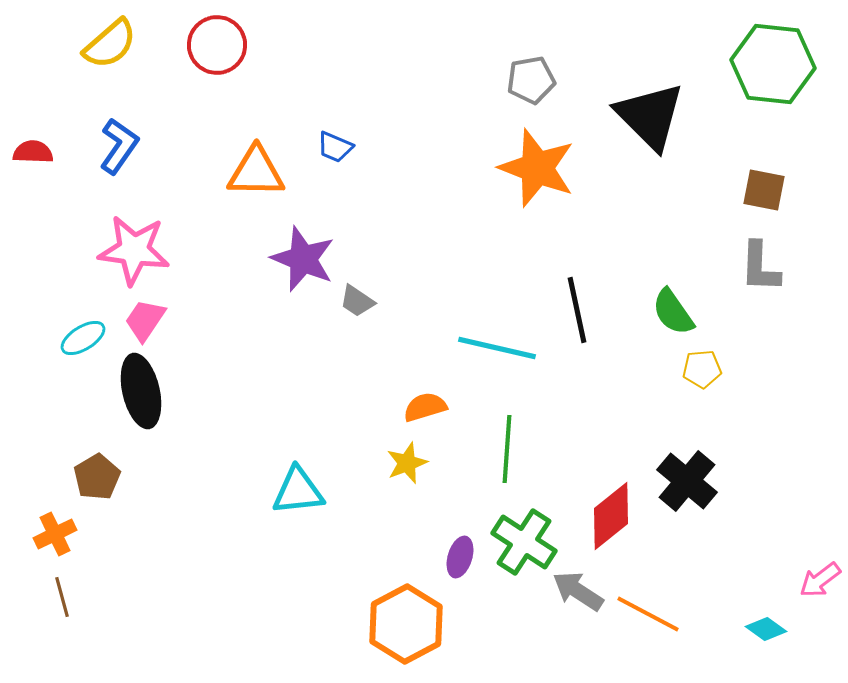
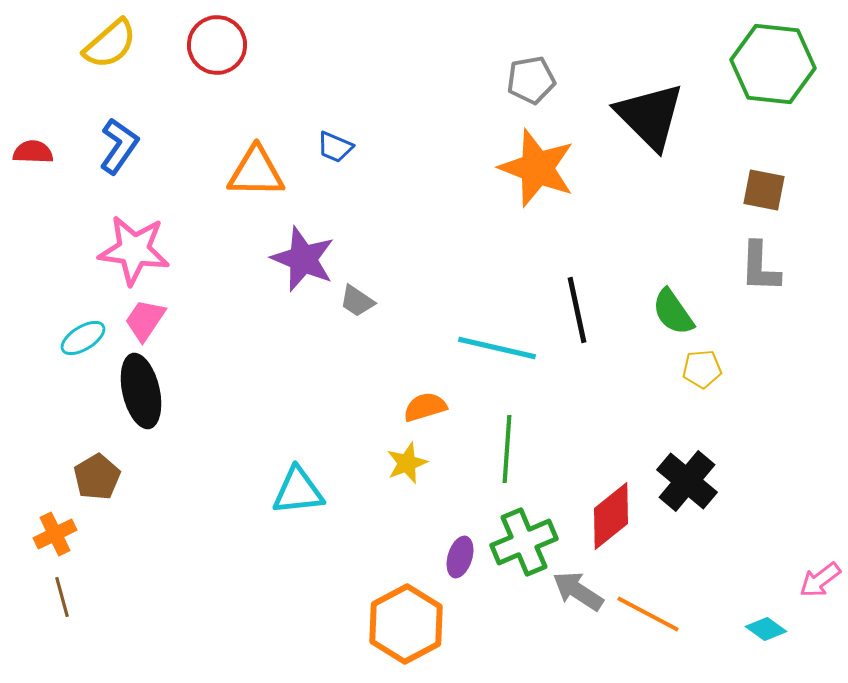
green cross: rotated 34 degrees clockwise
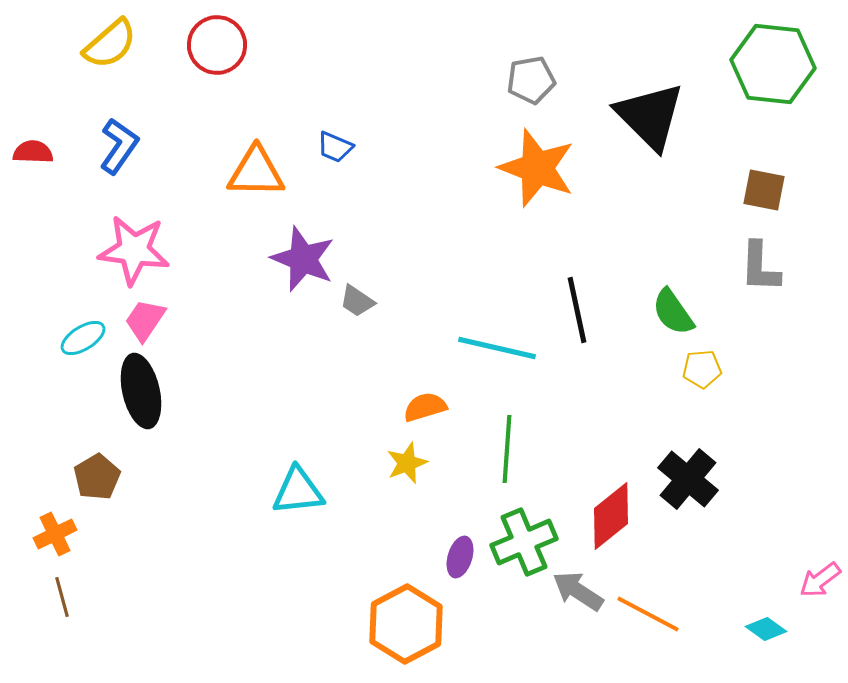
black cross: moved 1 px right, 2 px up
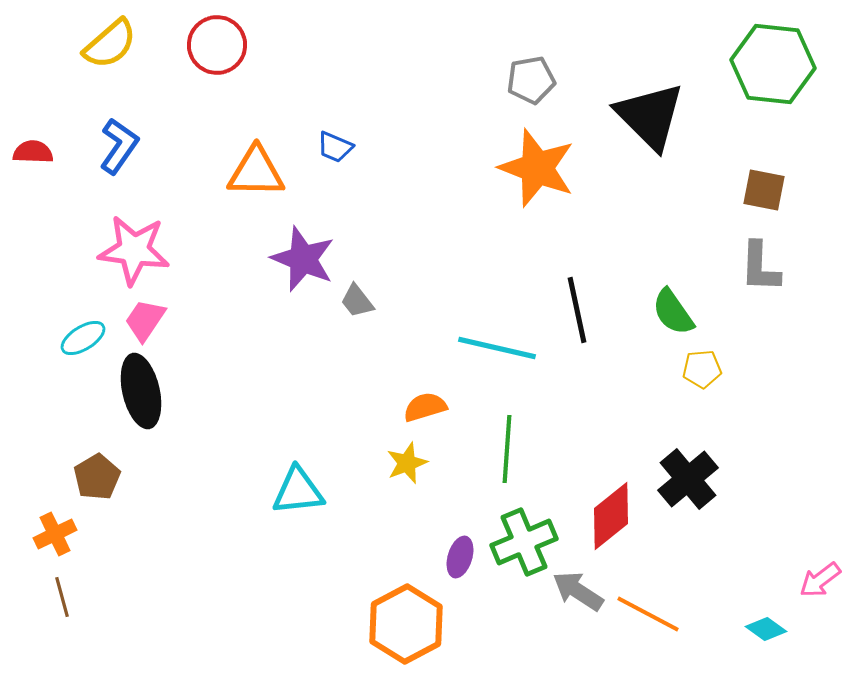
gray trapezoid: rotated 18 degrees clockwise
black cross: rotated 10 degrees clockwise
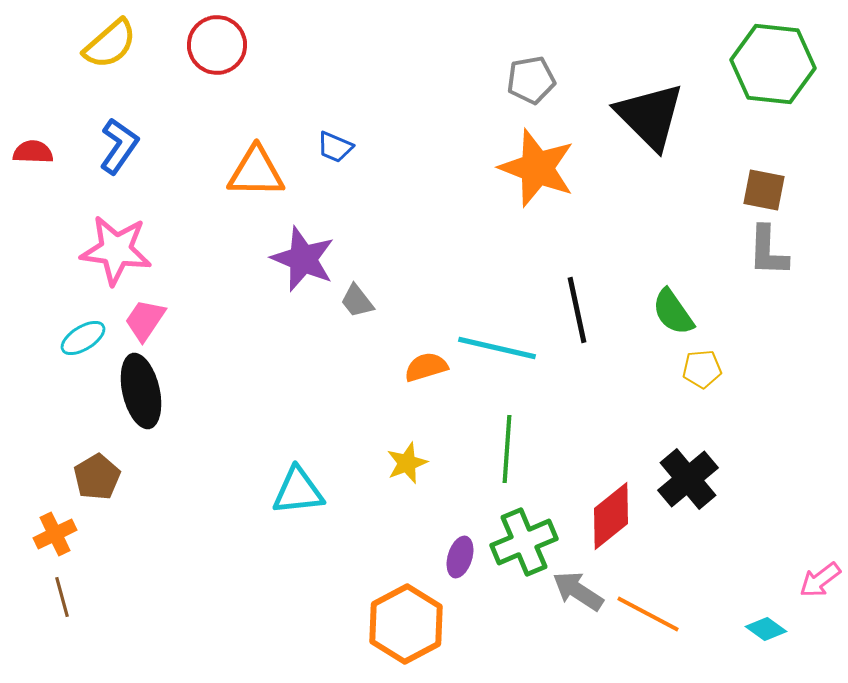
pink star: moved 18 px left
gray L-shape: moved 8 px right, 16 px up
orange semicircle: moved 1 px right, 40 px up
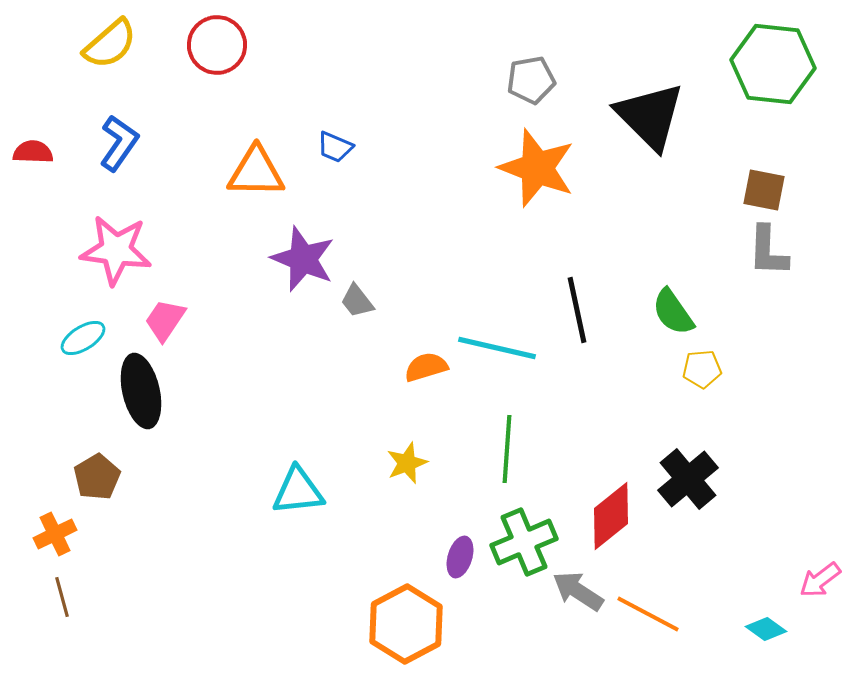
blue L-shape: moved 3 px up
pink trapezoid: moved 20 px right
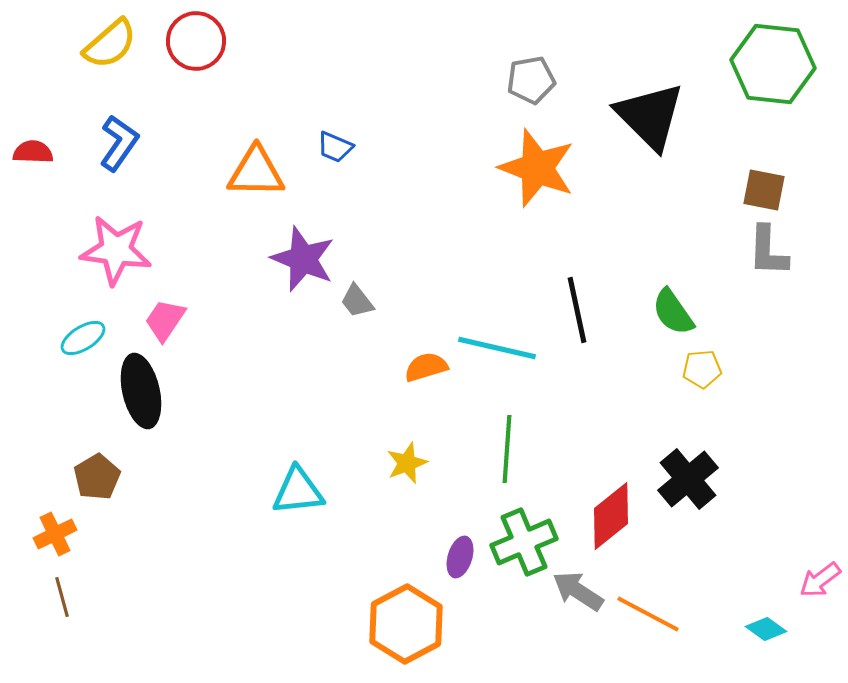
red circle: moved 21 px left, 4 px up
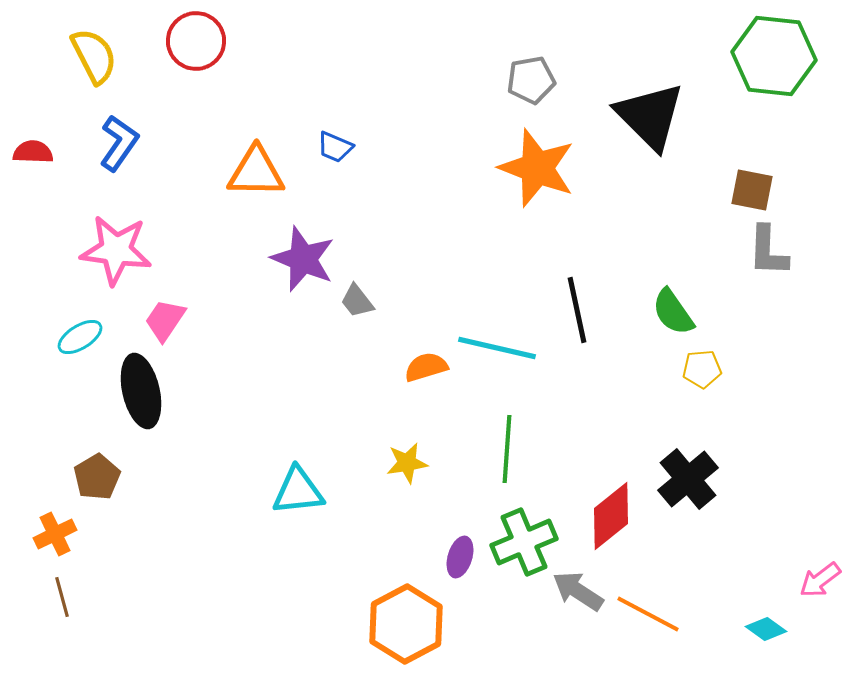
yellow semicircle: moved 16 px left, 12 px down; rotated 76 degrees counterclockwise
green hexagon: moved 1 px right, 8 px up
brown square: moved 12 px left
cyan ellipse: moved 3 px left, 1 px up
yellow star: rotated 12 degrees clockwise
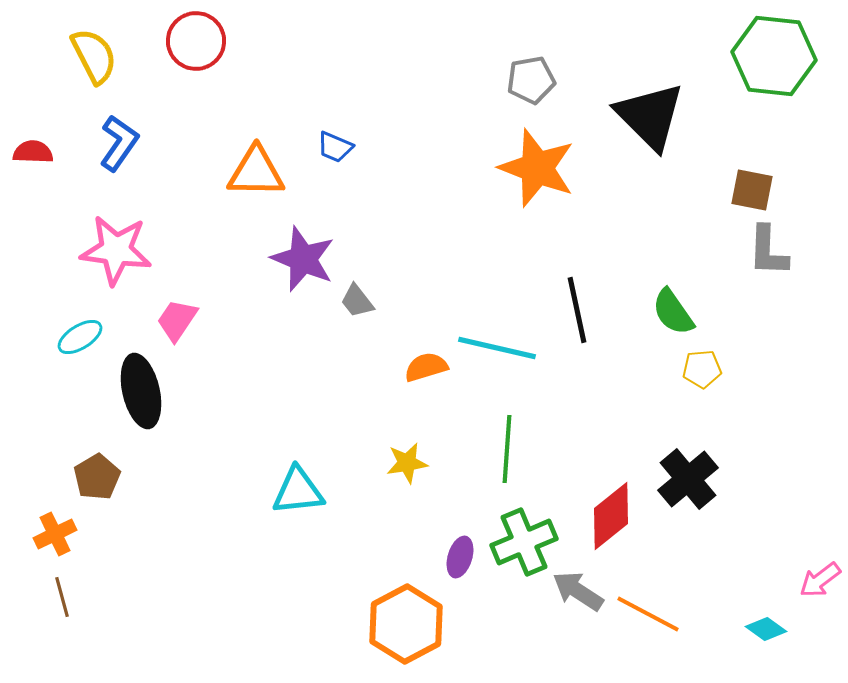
pink trapezoid: moved 12 px right
